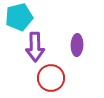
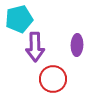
cyan pentagon: moved 2 px down
red circle: moved 2 px right, 1 px down
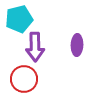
red circle: moved 29 px left
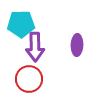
cyan pentagon: moved 2 px right, 5 px down; rotated 12 degrees clockwise
red circle: moved 5 px right
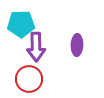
purple arrow: moved 1 px right
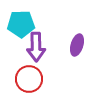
purple ellipse: rotated 15 degrees clockwise
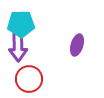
purple arrow: moved 18 px left
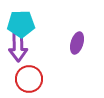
purple ellipse: moved 2 px up
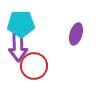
purple ellipse: moved 1 px left, 9 px up
red circle: moved 5 px right, 13 px up
